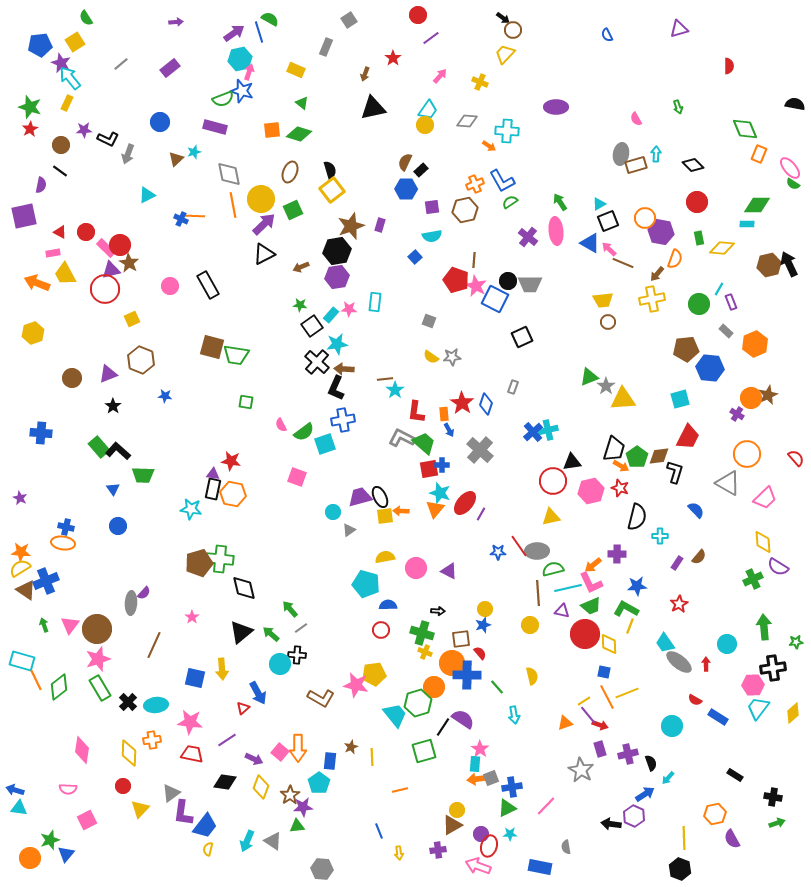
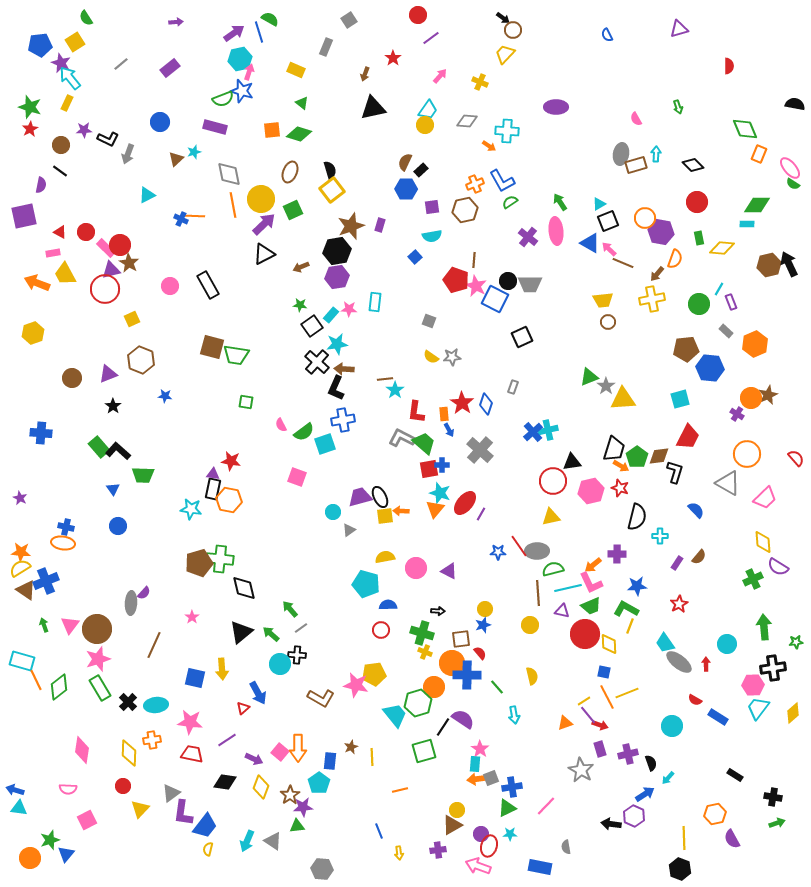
orange hexagon at (233, 494): moved 4 px left, 6 px down
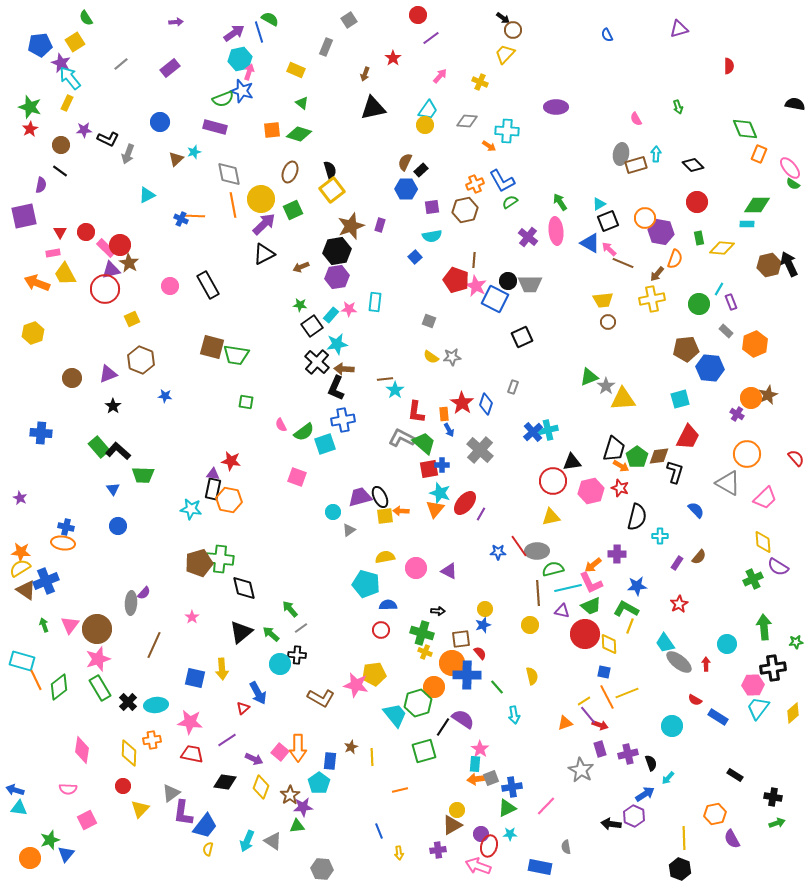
red triangle at (60, 232): rotated 32 degrees clockwise
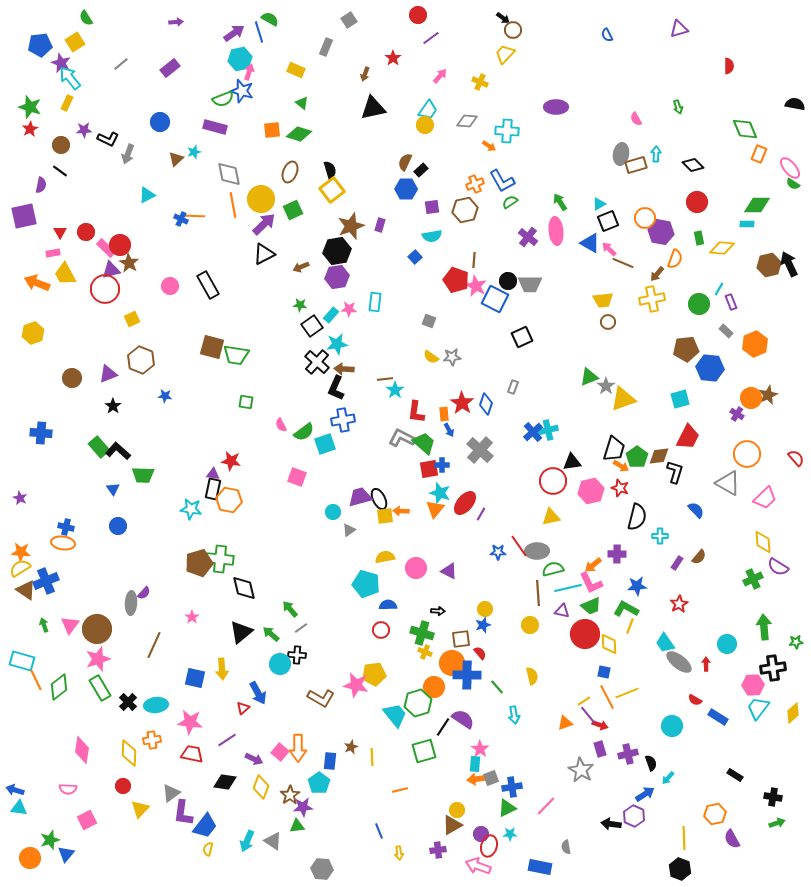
yellow triangle at (623, 399): rotated 16 degrees counterclockwise
black ellipse at (380, 497): moved 1 px left, 2 px down
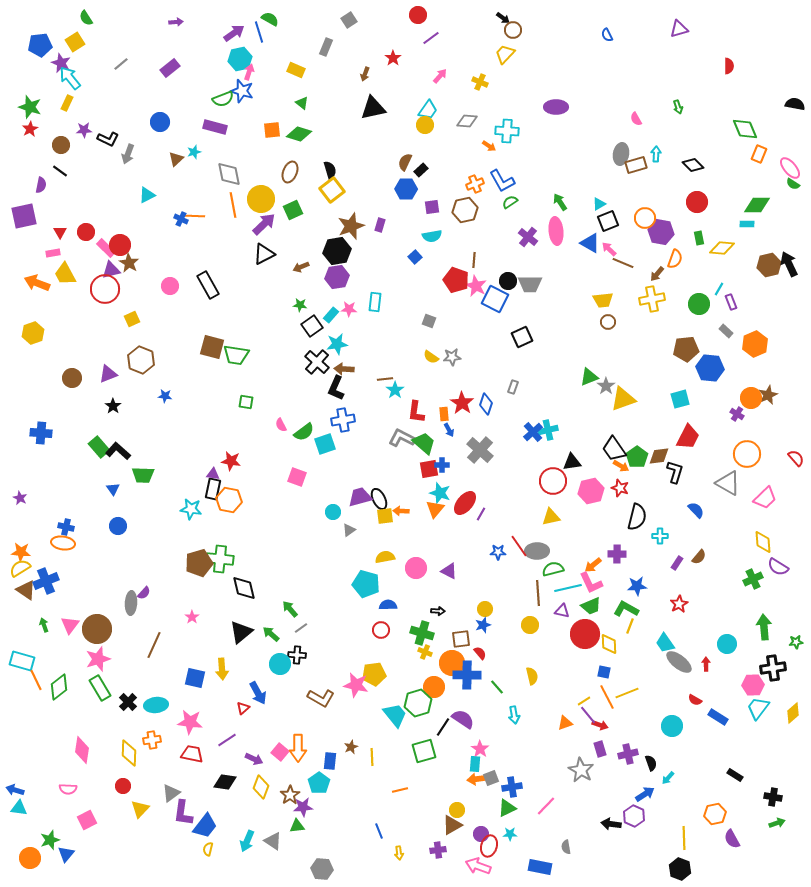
black trapezoid at (614, 449): rotated 128 degrees clockwise
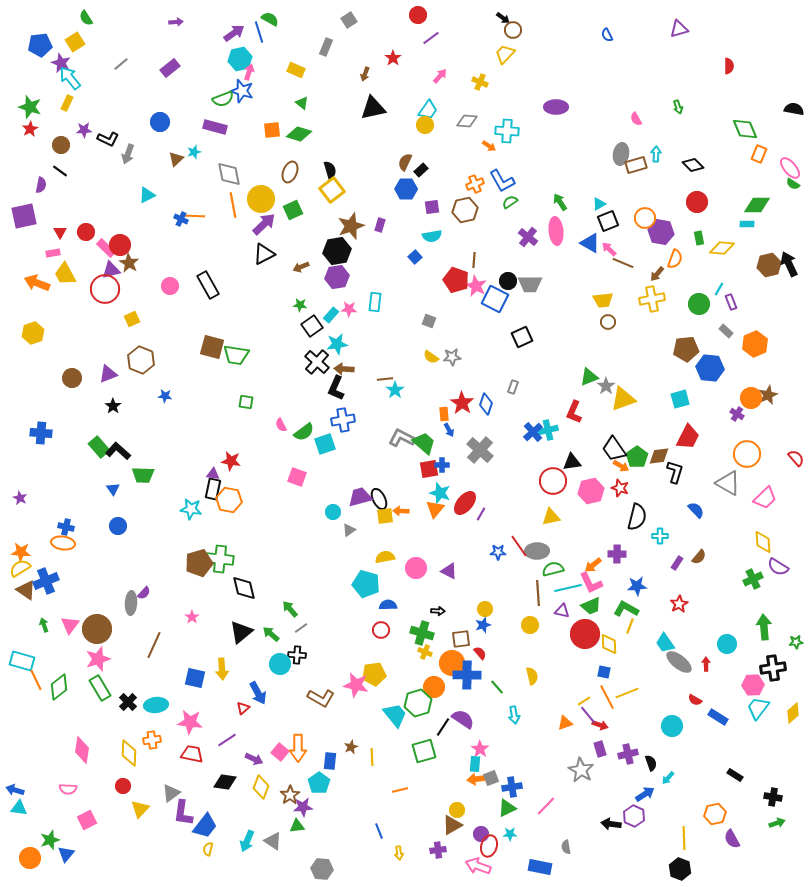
black semicircle at (795, 104): moved 1 px left, 5 px down
red L-shape at (416, 412): moved 158 px right; rotated 15 degrees clockwise
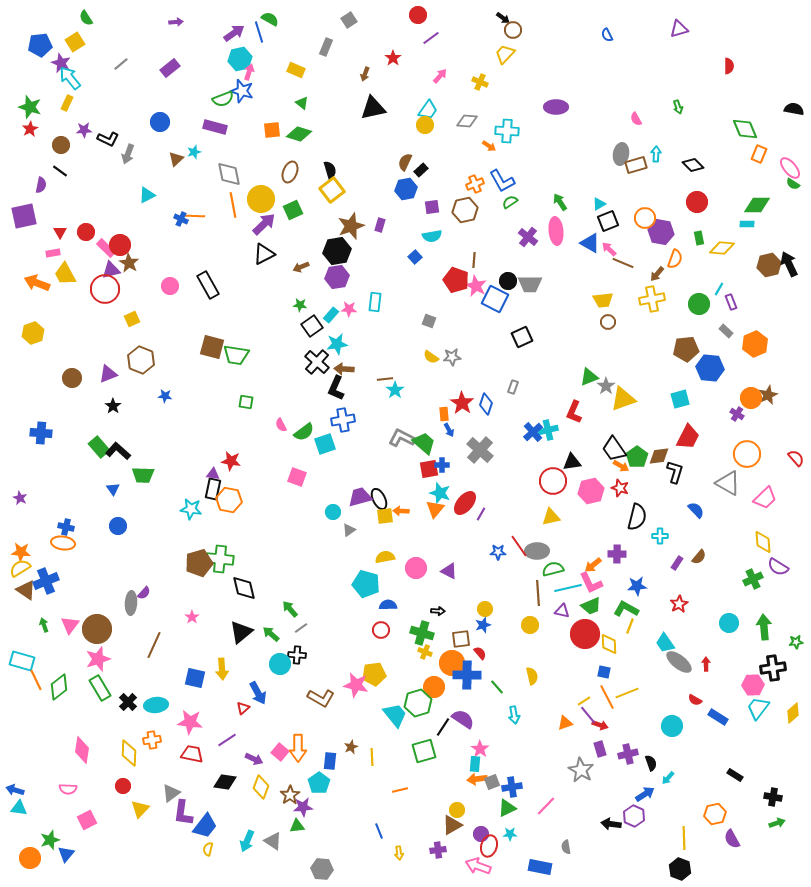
blue hexagon at (406, 189): rotated 10 degrees counterclockwise
cyan circle at (727, 644): moved 2 px right, 21 px up
gray square at (491, 778): moved 1 px right, 4 px down
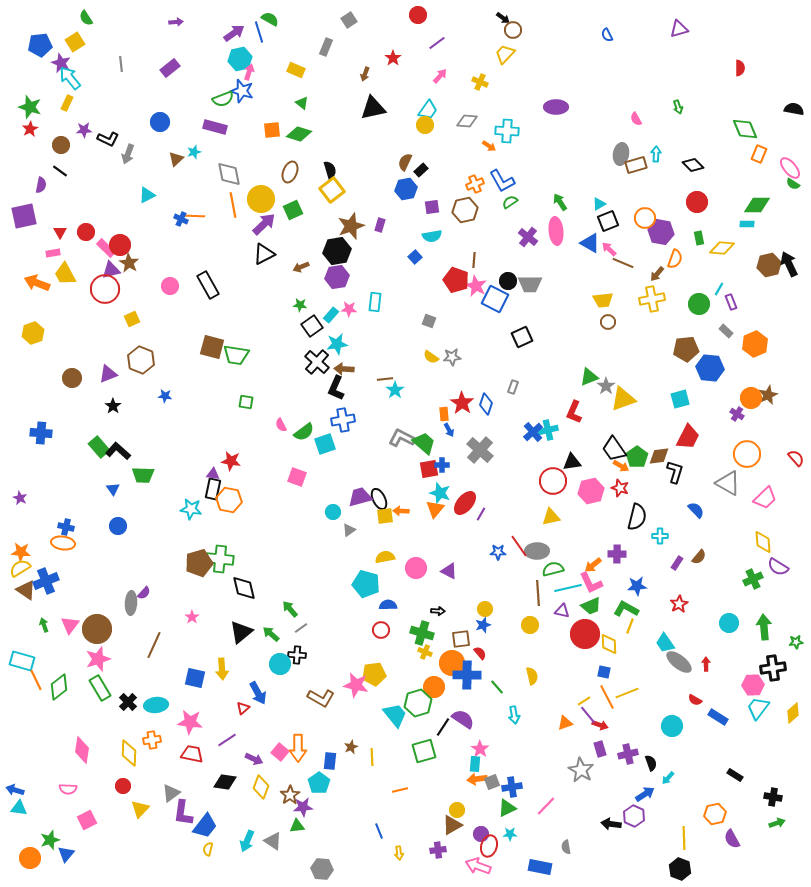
purple line at (431, 38): moved 6 px right, 5 px down
gray line at (121, 64): rotated 56 degrees counterclockwise
red semicircle at (729, 66): moved 11 px right, 2 px down
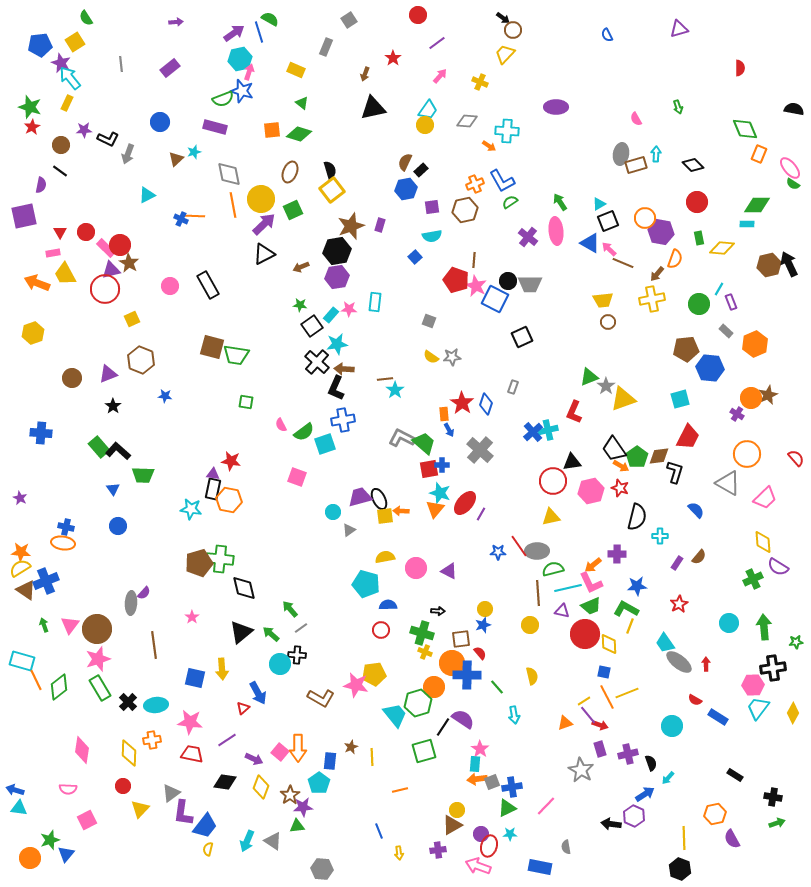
red star at (30, 129): moved 2 px right, 2 px up
brown line at (154, 645): rotated 32 degrees counterclockwise
yellow diamond at (793, 713): rotated 20 degrees counterclockwise
